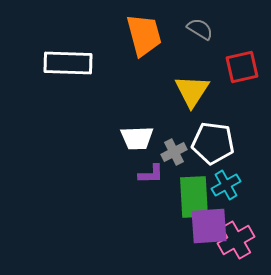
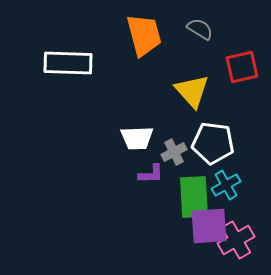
yellow triangle: rotated 15 degrees counterclockwise
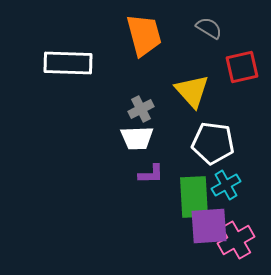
gray semicircle: moved 9 px right, 1 px up
gray cross: moved 33 px left, 43 px up
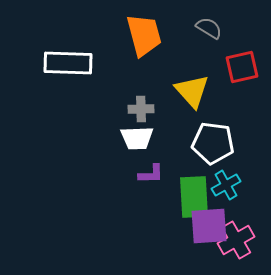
gray cross: rotated 25 degrees clockwise
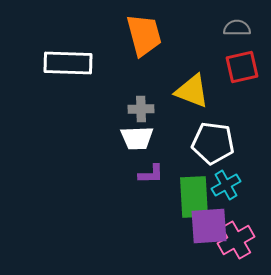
gray semicircle: moved 28 px right; rotated 32 degrees counterclockwise
yellow triangle: rotated 27 degrees counterclockwise
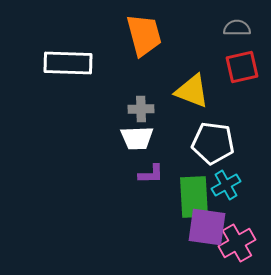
purple square: moved 2 px left, 1 px down; rotated 12 degrees clockwise
pink cross: moved 1 px right, 3 px down
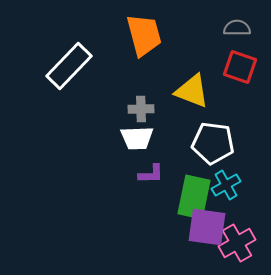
white rectangle: moved 1 px right, 3 px down; rotated 48 degrees counterclockwise
red square: moved 2 px left; rotated 32 degrees clockwise
green rectangle: rotated 15 degrees clockwise
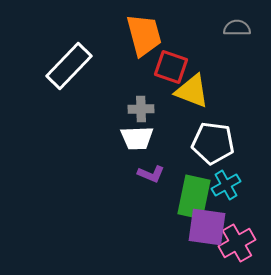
red square: moved 69 px left
purple L-shape: rotated 24 degrees clockwise
